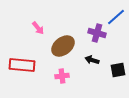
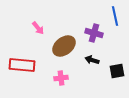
blue line: moved 1 px left, 1 px up; rotated 60 degrees counterclockwise
purple cross: moved 3 px left
brown ellipse: moved 1 px right
black square: moved 1 px left, 1 px down
pink cross: moved 1 px left, 2 px down
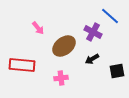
blue line: moved 5 px left; rotated 36 degrees counterclockwise
purple cross: moved 1 px left, 1 px up; rotated 12 degrees clockwise
black arrow: moved 1 px up; rotated 48 degrees counterclockwise
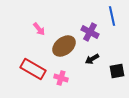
blue line: moved 2 px right; rotated 36 degrees clockwise
pink arrow: moved 1 px right, 1 px down
purple cross: moved 3 px left
red rectangle: moved 11 px right, 4 px down; rotated 25 degrees clockwise
pink cross: rotated 24 degrees clockwise
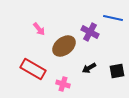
blue line: moved 1 px right, 2 px down; rotated 66 degrees counterclockwise
black arrow: moved 3 px left, 9 px down
pink cross: moved 2 px right, 6 px down
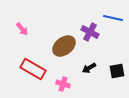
pink arrow: moved 17 px left
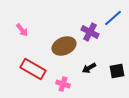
blue line: rotated 54 degrees counterclockwise
pink arrow: moved 1 px down
brown ellipse: rotated 15 degrees clockwise
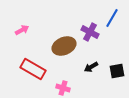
blue line: moved 1 px left; rotated 18 degrees counterclockwise
pink arrow: rotated 80 degrees counterclockwise
black arrow: moved 2 px right, 1 px up
pink cross: moved 4 px down
